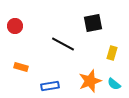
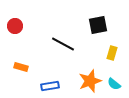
black square: moved 5 px right, 2 px down
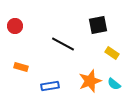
yellow rectangle: rotated 72 degrees counterclockwise
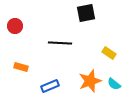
black square: moved 12 px left, 12 px up
black line: moved 3 px left, 1 px up; rotated 25 degrees counterclockwise
yellow rectangle: moved 3 px left
blue rectangle: rotated 12 degrees counterclockwise
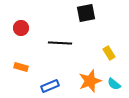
red circle: moved 6 px right, 2 px down
yellow rectangle: rotated 24 degrees clockwise
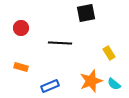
orange star: moved 1 px right
